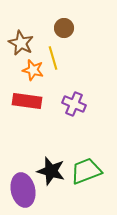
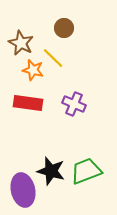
yellow line: rotated 30 degrees counterclockwise
red rectangle: moved 1 px right, 2 px down
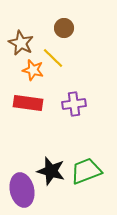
purple cross: rotated 30 degrees counterclockwise
purple ellipse: moved 1 px left
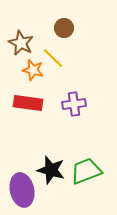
black star: moved 1 px up
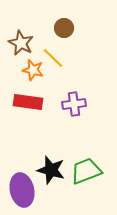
red rectangle: moved 1 px up
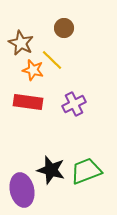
yellow line: moved 1 px left, 2 px down
purple cross: rotated 20 degrees counterclockwise
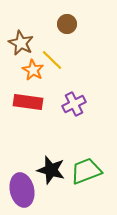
brown circle: moved 3 px right, 4 px up
orange star: rotated 15 degrees clockwise
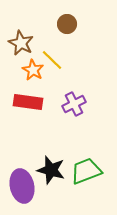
purple ellipse: moved 4 px up
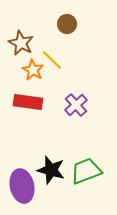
purple cross: moved 2 px right, 1 px down; rotated 15 degrees counterclockwise
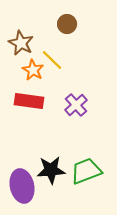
red rectangle: moved 1 px right, 1 px up
black star: rotated 20 degrees counterclockwise
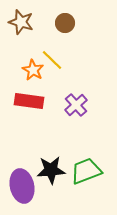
brown circle: moved 2 px left, 1 px up
brown star: moved 21 px up; rotated 10 degrees counterclockwise
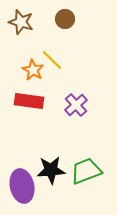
brown circle: moved 4 px up
